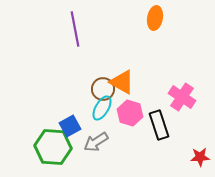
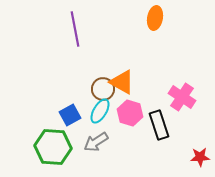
cyan ellipse: moved 2 px left, 3 px down
blue square: moved 11 px up
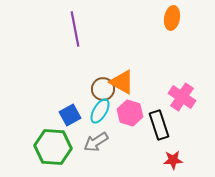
orange ellipse: moved 17 px right
red star: moved 27 px left, 3 px down
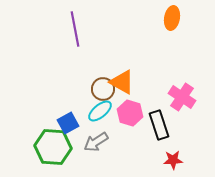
cyan ellipse: rotated 20 degrees clockwise
blue square: moved 2 px left, 8 px down
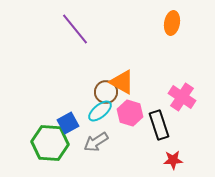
orange ellipse: moved 5 px down
purple line: rotated 28 degrees counterclockwise
brown circle: moved 3 px right, 3 px down
green hexagon: moved 3 px left, 4 px up
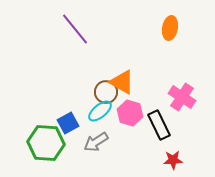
orange ellipse: moved 2 px left, 5 px down
black rectangle: rotated 8 degrees counterclockwise
green hexagon: moved 4 px left
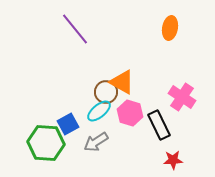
cyan ellipse: moved 1 px left
blue square: moved 1 px down
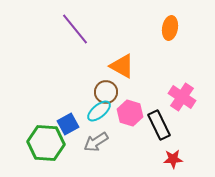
orange triangle: moved 16 px up
red star: moved 1 px up
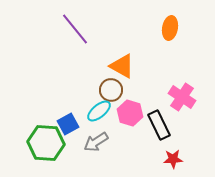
brown circle: moved 5 px right, 2 px up
